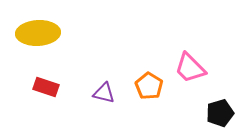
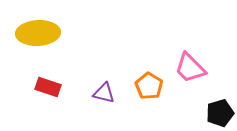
red rectangle: moved 2 px right
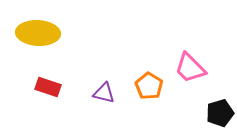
yellow ellipse: rotated 6 degrees clockwise
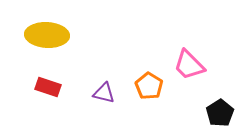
yellow ellipse: moved 9 px right, 2 px down
pink trapezoid: moved 1 px left, 3 px up
black pentagon: rotated 16 degrees counterclockwise
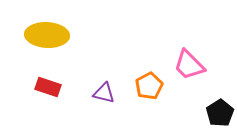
orange pentagon: rotated 12 degrees clockwise
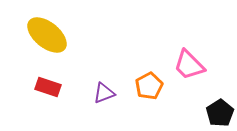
yellow ellipse: rotated 36 degrees clockwise
purple triangle: rotated 35 degrees counterclockwise
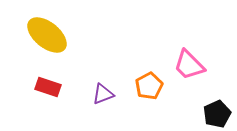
purple triangle: moved 1 px left, 1 px down
black pentagon: moved 3 px left, 1 px down; rotated 8 degrees clockwise
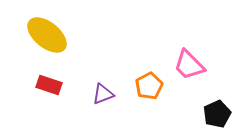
red rectangle: moved 1 px right, 2 px up
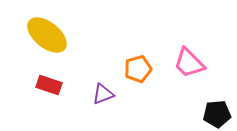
pink trapezoid: moved 2 px up
orange pentagon: moved 11 px left, 17 px up; rotated 12 degrees clockwise
black pentagon: rotated 20 degrees clockwise
